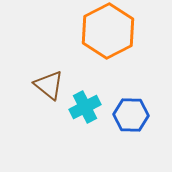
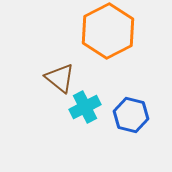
brown triangle: moved 11 px right, 7 px up
blue hexagon: rotated 12 degrees clockwise
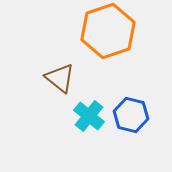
orange hexagon: rotated 8 degrees clockwise
cyan cross: moved 4 px right, 9 px down; rotated 24 degrees counterclockwise
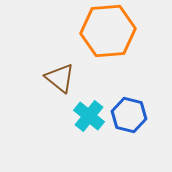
orange hexagon: rotated 14 degrees clockwise
blue hexagon: moved 2 px left
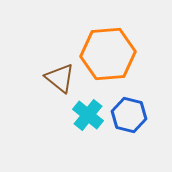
orange hexagon: moved 23 px down
cyan cross: moved 1 px left, 1 px up
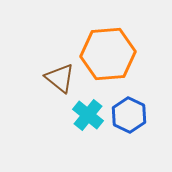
blue hexagon: rotated 12 degrees clockwise
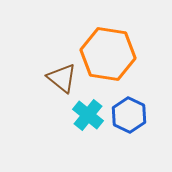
orange hexagon: rotated 14 degrees clockwise
brown triangle: moved 2 px right
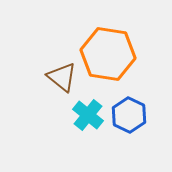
brown triangle: moved 1 px up
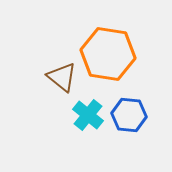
blue hexagon: rotated 20 degrees counterclockwise
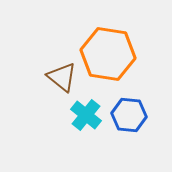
cyan cross: moved 2 px left
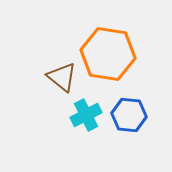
cyan cross: rotated 24 degrees clockwise
